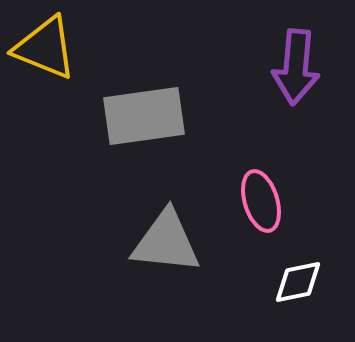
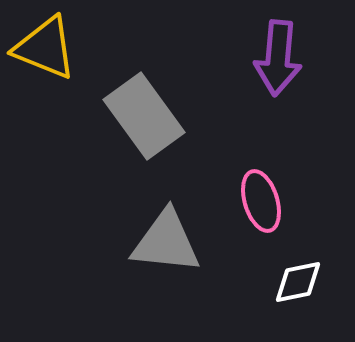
purple arrow: moved 18 px left, 9 px up
gray rectangle: rotated 62 degrees clockwise
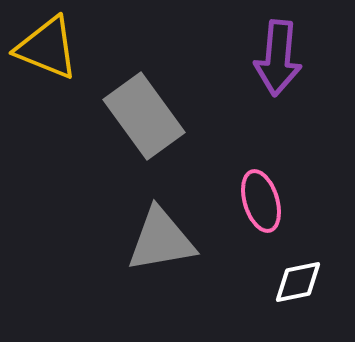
yellow triangle: moved 2 px right
gray triangle: moved 5 px left, 2 px up; rotated 16 degrees counterclockwise
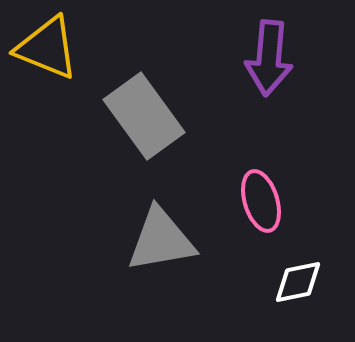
purple arrow: moved 9 px left
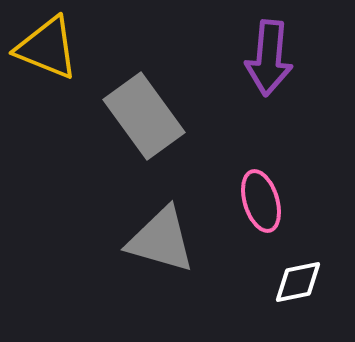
gray triangle: rotated 26 degrees clockwise
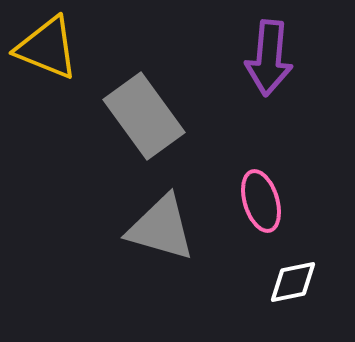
gray triangle: moved 12 px up
white diamond: moved 5 px left
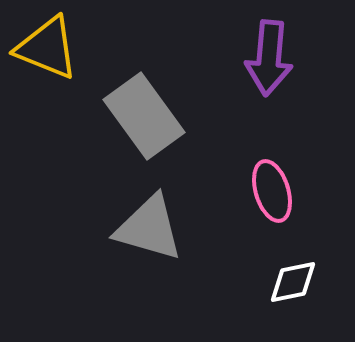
pink ellipse: moved 11 px right, 10 px up
gray triangle: moved 12 px left
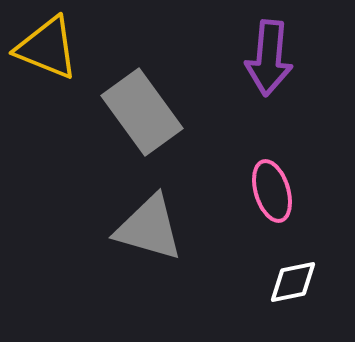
gray rectangle: moved 2 px left, 4 px up
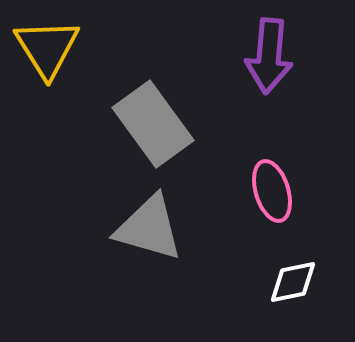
yellow triangle: rotated 36 degrees clockwise
purple arrow: moved 2 px up
gray rectangle: moved 11 px right, 12 px down
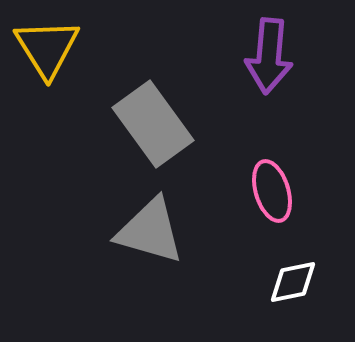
gray triangle: moved 1 px right, 3 px down
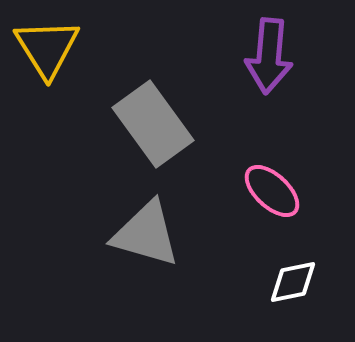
pink ellipse: rotated 30 degrees counterclockwise
gray triangle: moved 4 px left, 3 px down
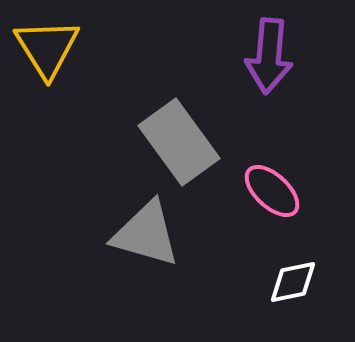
gray rectangle: moved 26 px right, 18 px down
